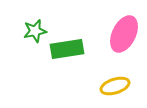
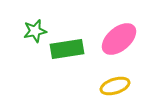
pink ellipse: moved 5 px left, 5 px down; rotated 24 degrees clockwise
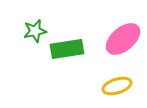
pink ellipse: moved 4 px right
yellow ellipse: moved 2 px right
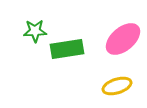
green star: rotated 10 degrees clockwise
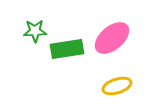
pink ellipse: moved 11 px left, 1 px up
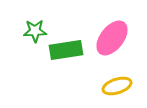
pink ellipse: rotated 12 degrees counterclockwise
green rectangle: moved 1 px left, 1 px down
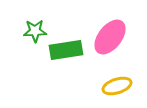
pink ellipse: moved 2 px left, 1 px up
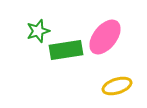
green star: moved 3 px right; rotated 15 degrees counterclockwise
pink ellipse: moved 5 px left
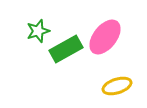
green rectangle: moved 1 px up; rotated 20 degrees counterclockwise
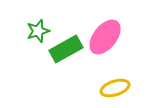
yellow ellipse: moved 2 px left, 2 px down
